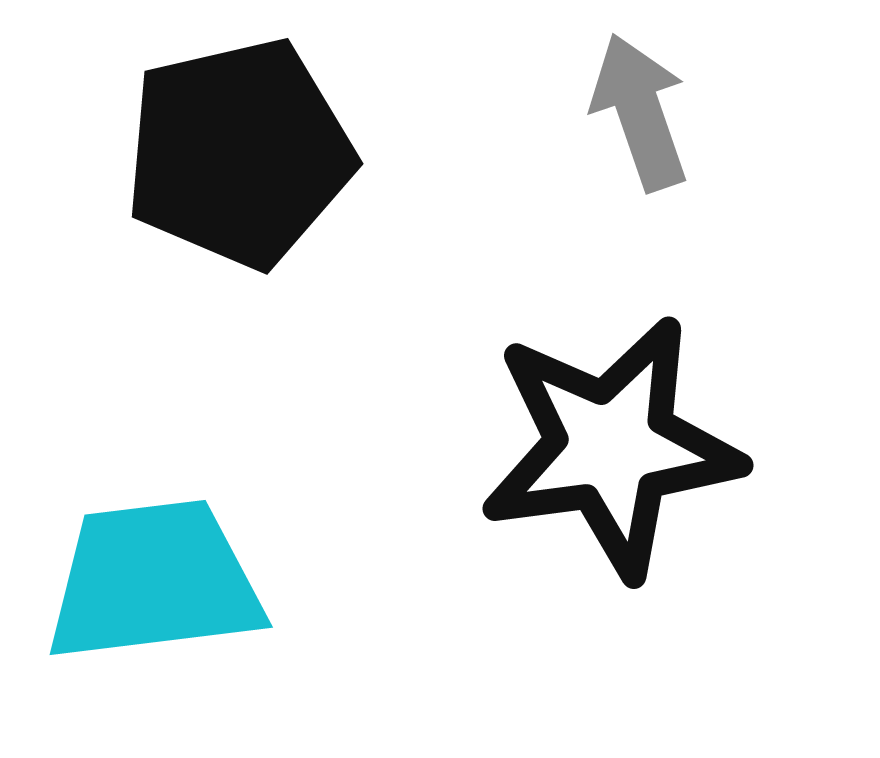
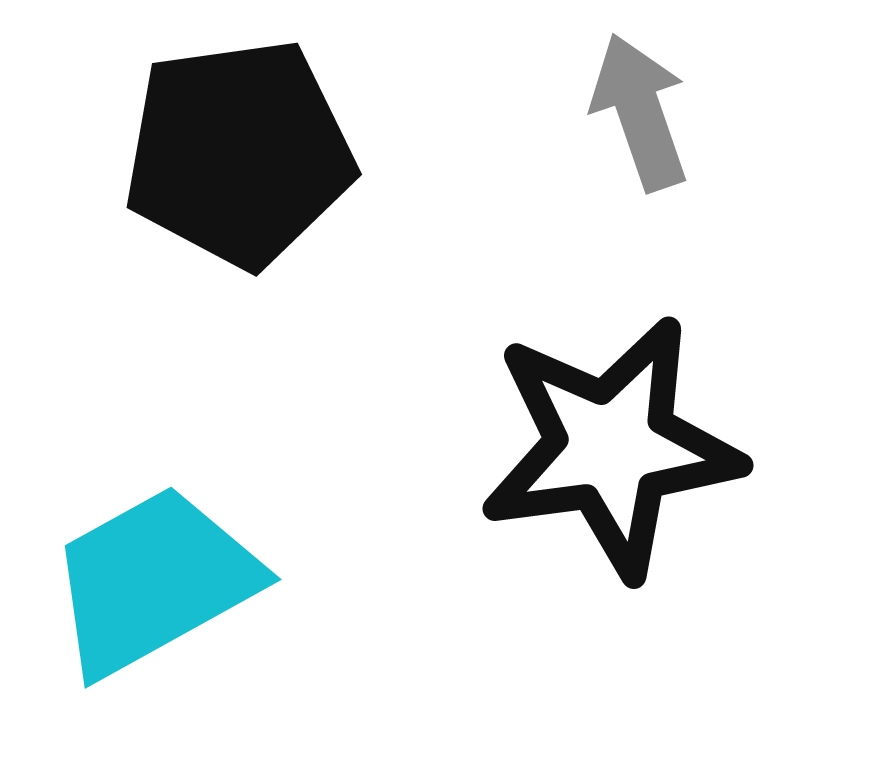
black pentagon: rotated 5 degrees clockwise
cyan trapezoid: rotated 22 degrees counterclockwise
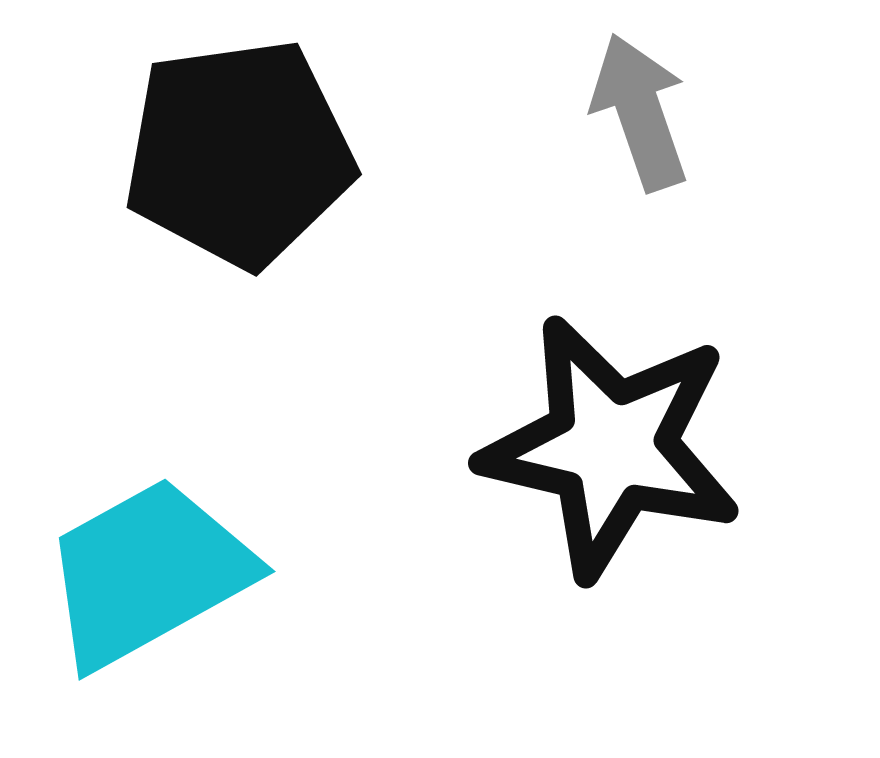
black star: rotated 21 degrees clockwise
cyan trapezoid: moved 6 px left, 8 px up
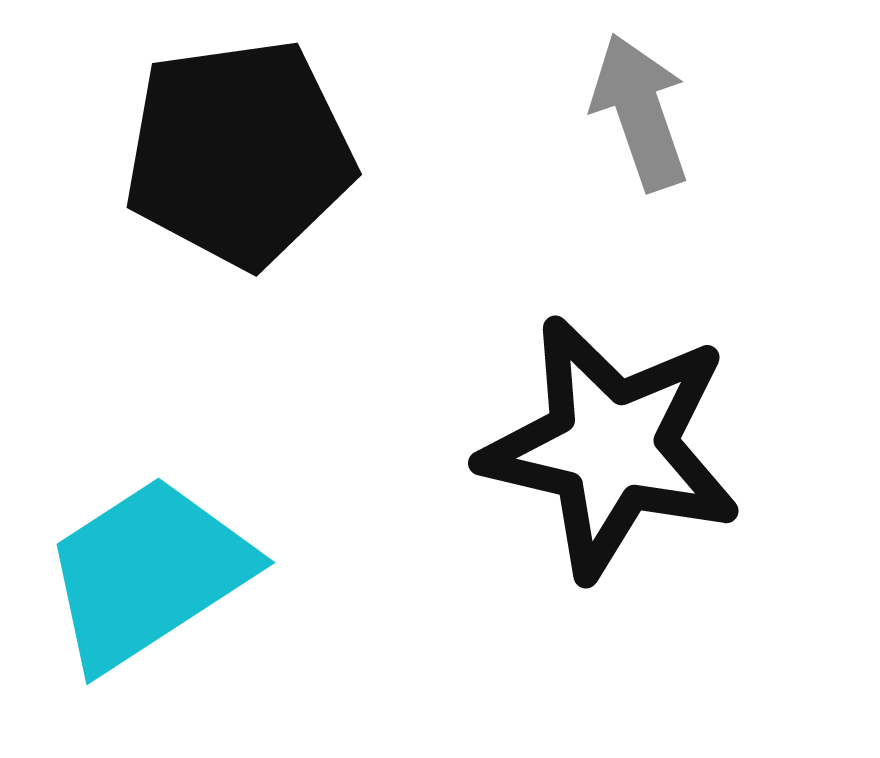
cyan trapezoid: rotated 4 degrees counterclockwise
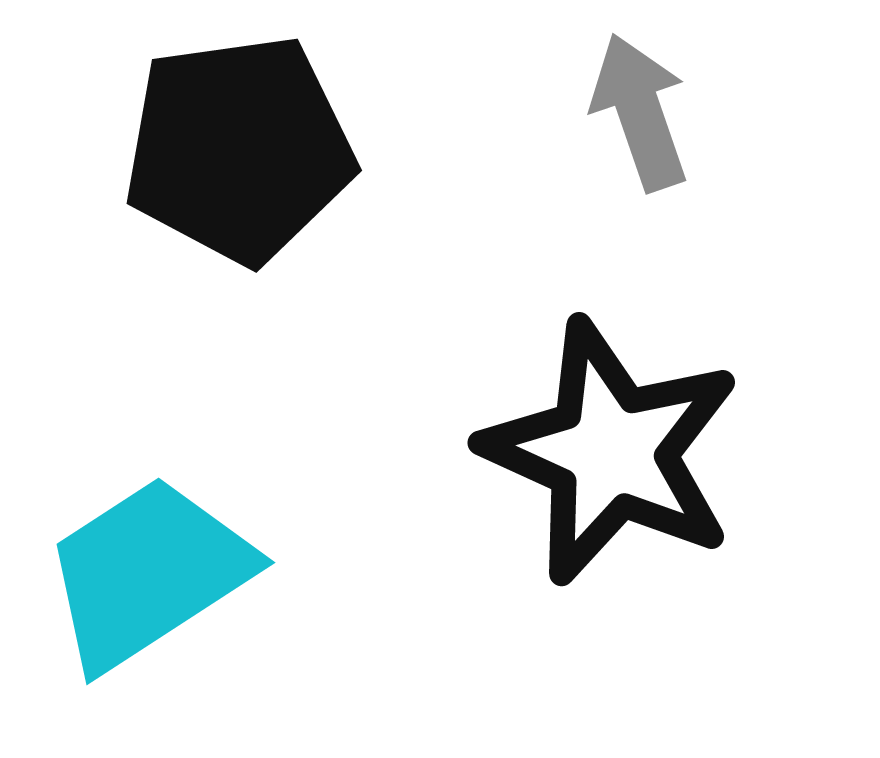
black pentagon: moved 4 px up
black star: moved 5 px down; rotated 11 degrees clockwise
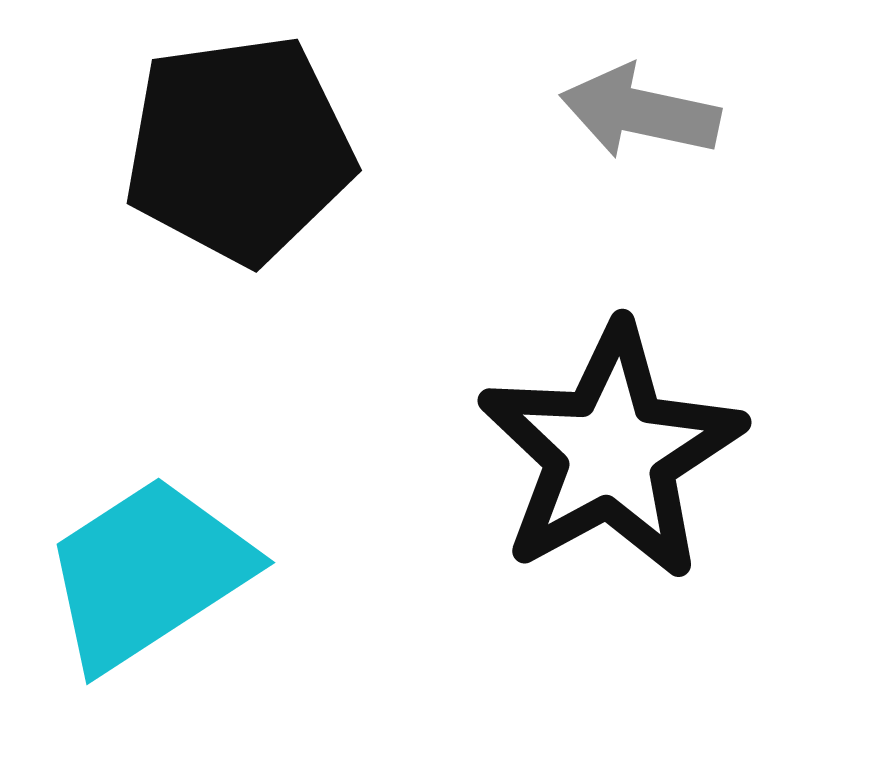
gray arrow: rotated 59 degrees counterclockwise
black star: rotated 19 degrees clockwise
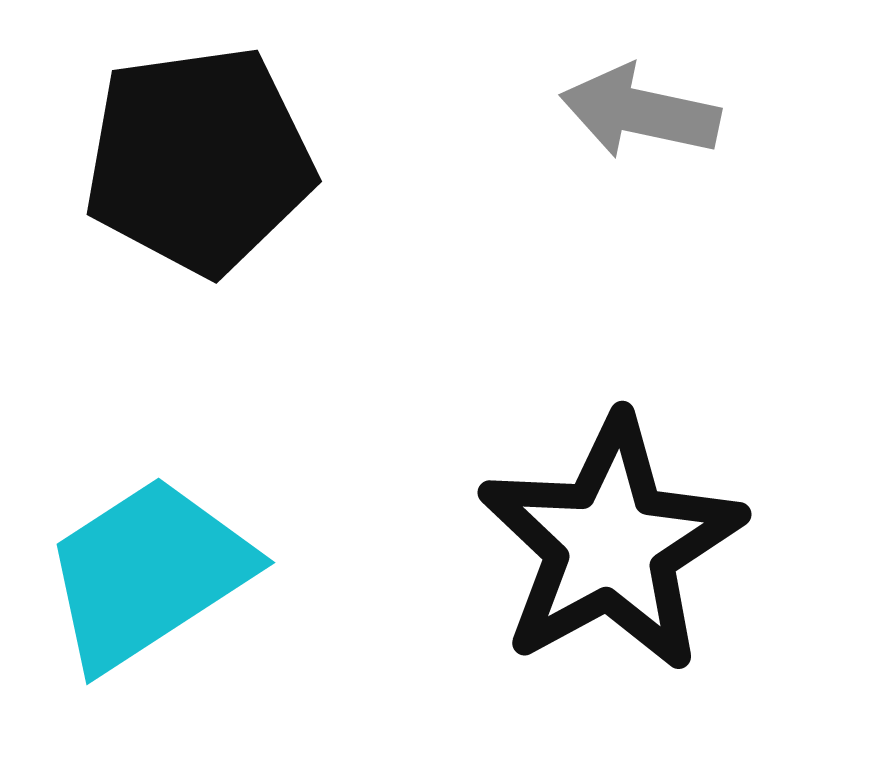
black pentagon: moved 40 px left, 11 px down
black star: moved 92 px down
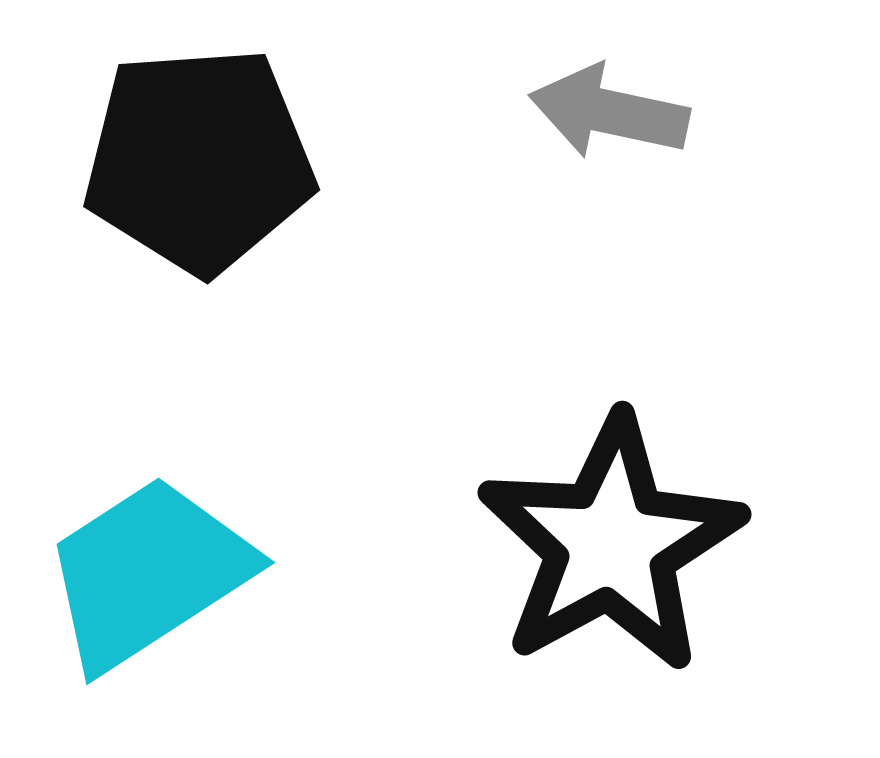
gray arrow: moved 31 px left
black pentagon: rotated 4 degrees clockwise
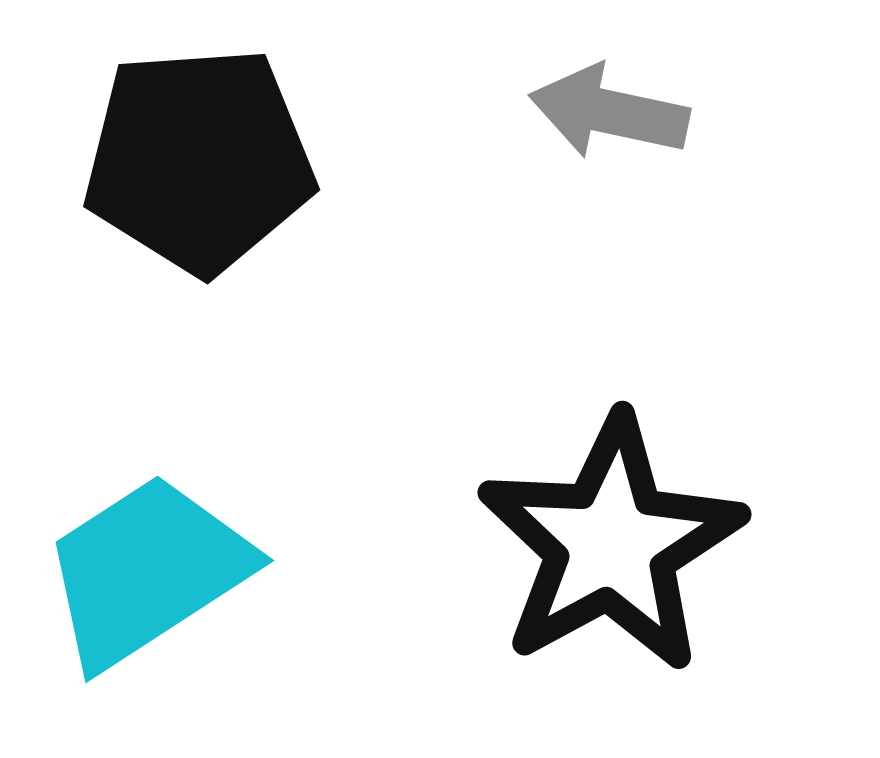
cyan trapezoid: moved 1 px left, 2 px up
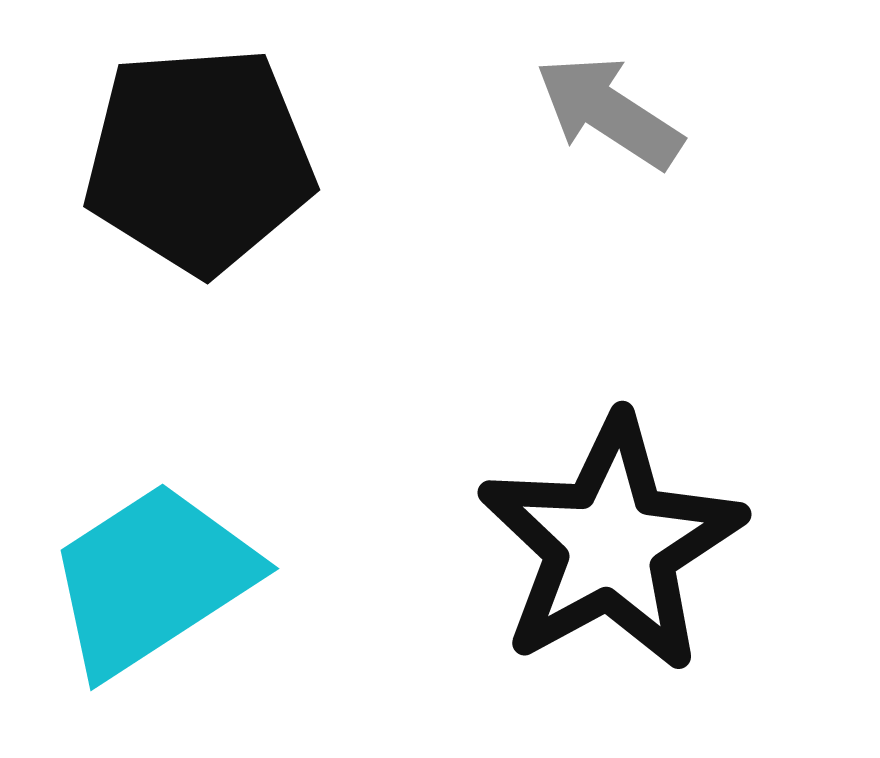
gray arrow: rotated 21 degrees clockwise
cyan trapezoid: moved 5 px right, 8 px down
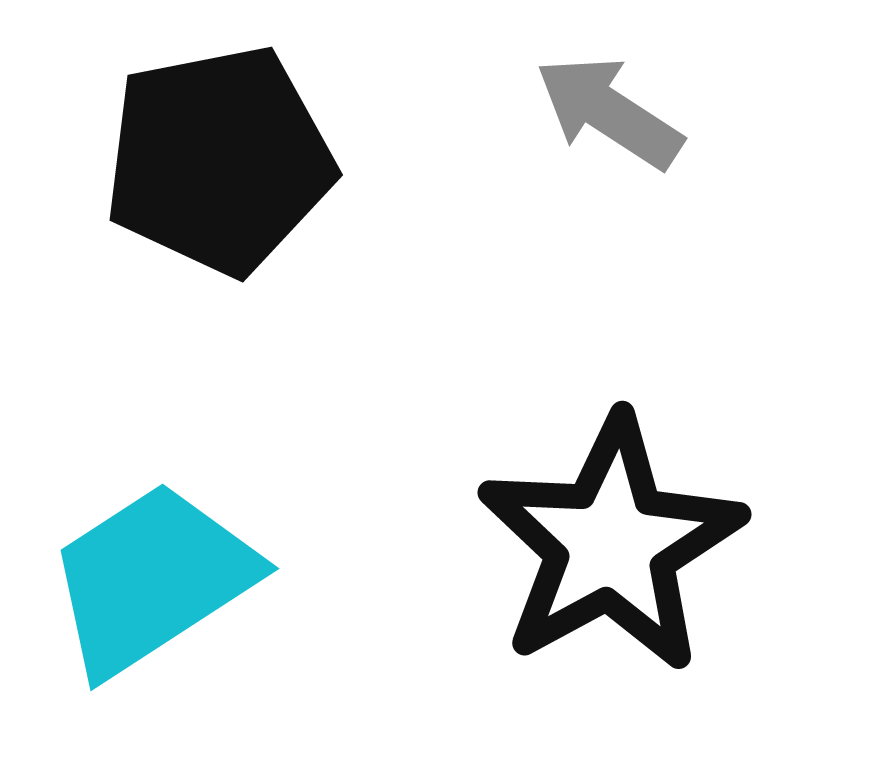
black pentagon: moved 20 px right; rotated 7 degrees counterclockwise
